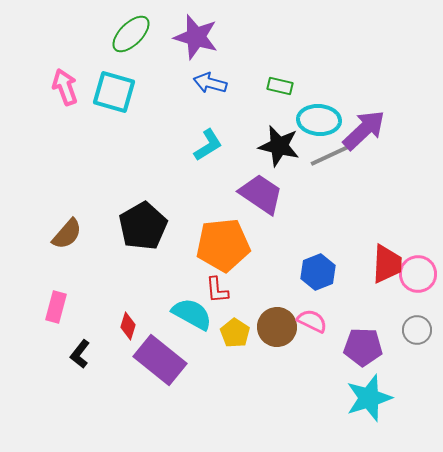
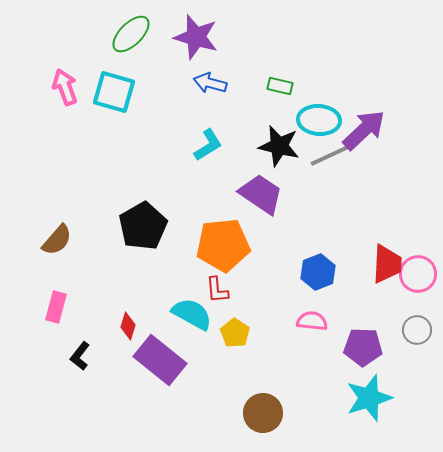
brown semicircle: moved 10 px left, 6 px down
pink semicircle: rotated 20 degrees counterclockwise
brown circle: moved 14 px left, 86 px down
black L-shape: moved 2 px down
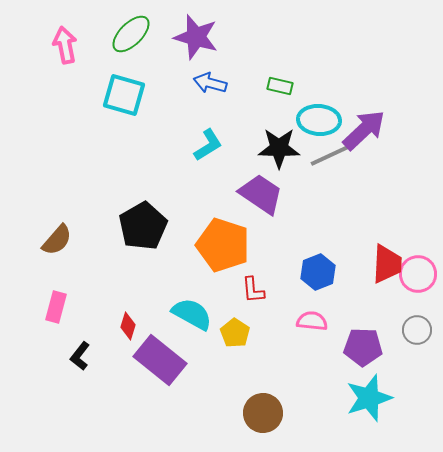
pink arrow: moved 42 px up; rotated 9 degrees clockwise
cyan square: moved 10 px right, 3 px down
black star: moved 2 px down; rotated 12 degrees counterclockwise
orange pentagon: rotated 24 degrees clockwise
red L-shape: moved 36 px right
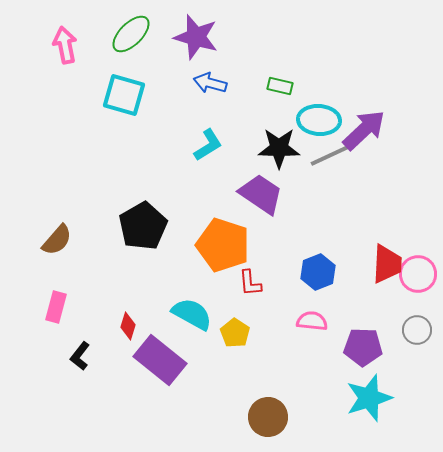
red L-shape: moved 3 px left, 7 px up
brown circle: moved 5 px right, 4 px down
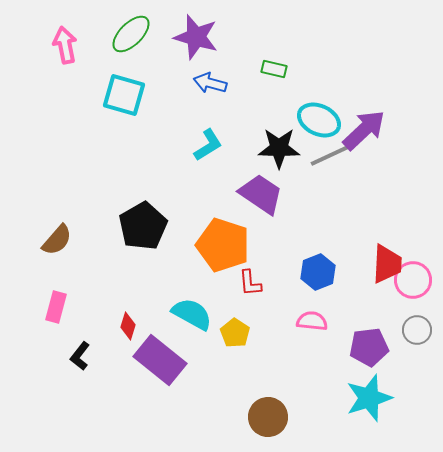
green rectangle: moved 6 px left, 17 px up
cyan ellipse: rotated 21 degrees clockwise
pink circle: moved 5 px left, 6 px down
purple pentagon: moved 6 px right; rotated 9 degrees counterclockwise
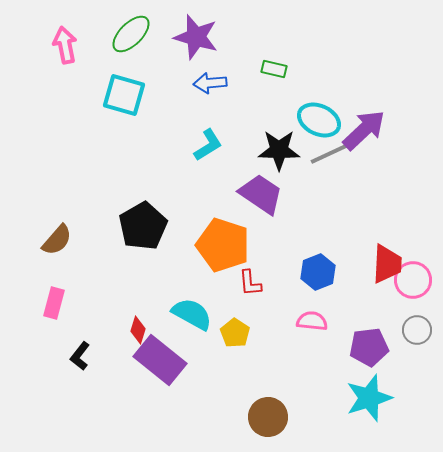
blue arrow: rotated 20 degrees counterclockwise
black star: moved 2 px down
gray line: moved 2 px up
pink rectangle: moved 2 px left, 4 px up
red diamond: moved 10 px right, 4 px down
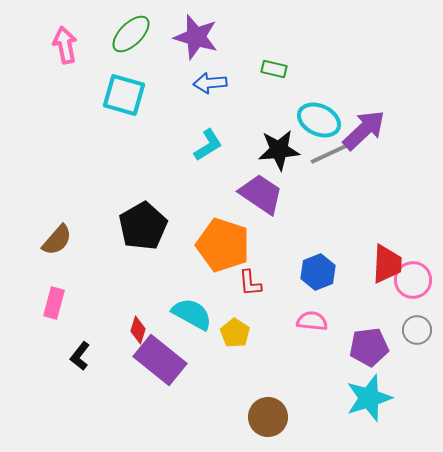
black star: rotated 6 degrees counterclockwise
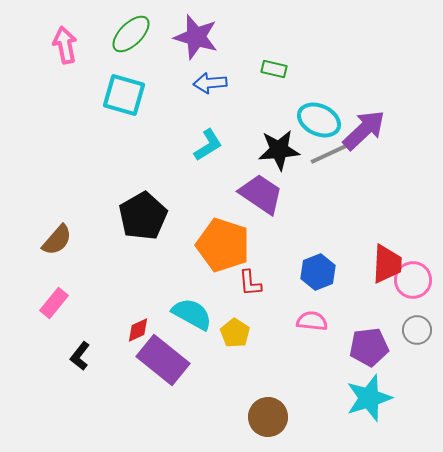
black pentagon: moved 10 px up
pink rectangle: rotated 24 degrees clockwise
red diamond: rotated 48 degrees clockwise
purple rectangle: moved 3 px right
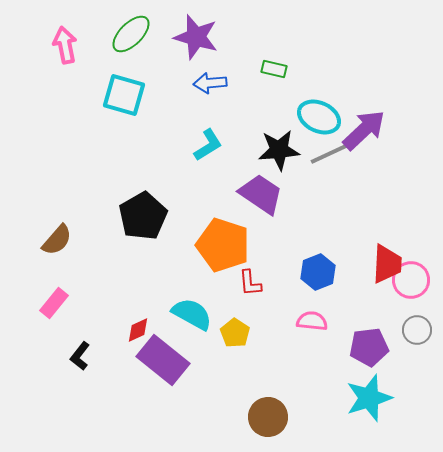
cyan ellipse: moved 3 px up
pink circle: moved 2 px left
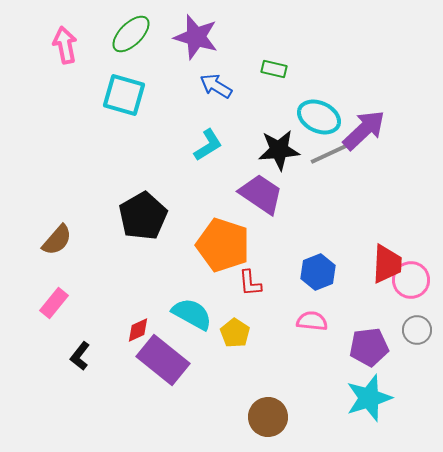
blue arrow: moved 6 px right, 3 px down; rotated 36 degrees clockwise
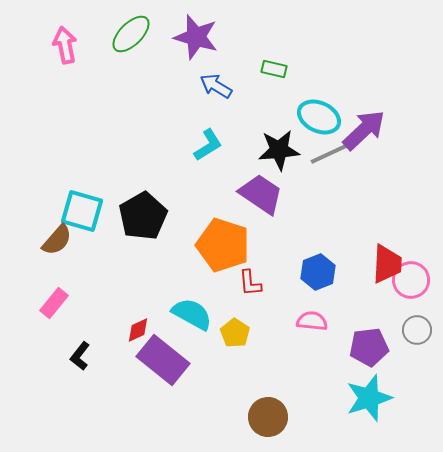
cyan square: moved 42 px left, 116 px down
